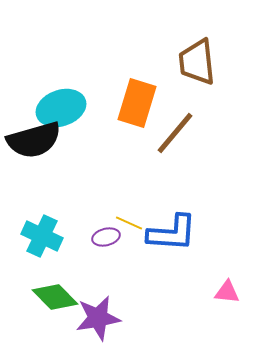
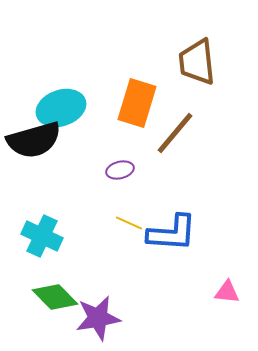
purple ellipse: moved 14 px right, 67 px up
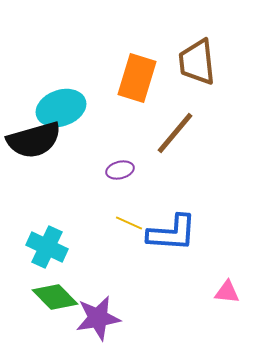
orange rectangle: moved 25 px up
cyan cross: moved 5 px right, 11 px down
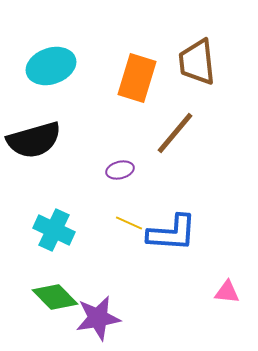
cyan ellipse: moved 10 px left, 42 px up
cyan cross: moved 7 px right, 17 px up
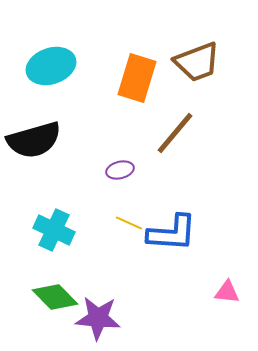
brown trapezoid: rotated 105 degrees counterclockwise
purple star: rotated 15 degrees clockwise
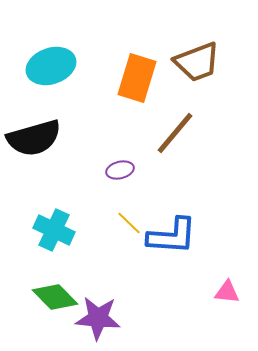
black semicircle: moved 2 px up
yellow line: rotated 20 degrees clockwise
blue L-shape: moved 3 px down
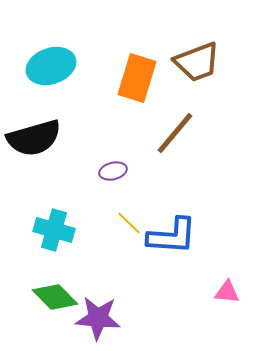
purple ellipse: moved 7 px left, 1 px down
cyan cross: rotated 9 degrees counterclockwise
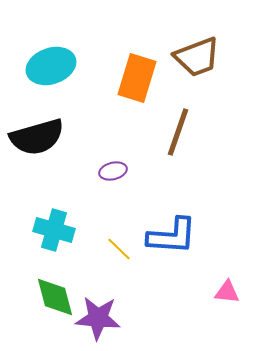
brown trapezoid: moved 5 px up
brown line: moved 3 px right, 1 px up; rotated 21 degrees counterclockwise
black semicircle: moved 3 px right, 1 px up
yellow line: moved 10 px left, 26 px down
green diamond: rotated 30 degrees clockwise
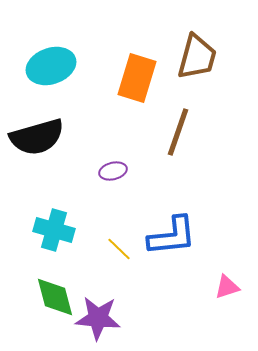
brown trapezoid: rotated 54 degrees counterclockwise
blue L-shape: rotated 10 degrees counterclockwise
pink triangle: moved 5 px up; rotated 24 degrees counterclockwise
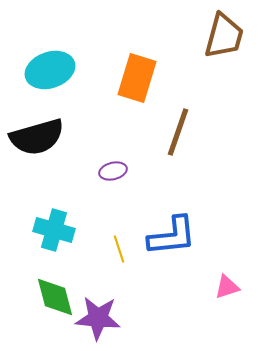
brown trapezoid: moved 27 px right, 21 px up
cyan ellipse: moved 1 px left, 4 px down
yellow line: rotated 28 degrees clockwise
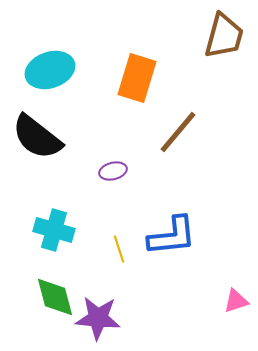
brown line: rotated 21 degrees clockwise
black semicircle: rotated 54 degrees clockwise
pink triangle: moved 9 px right, 14 px down
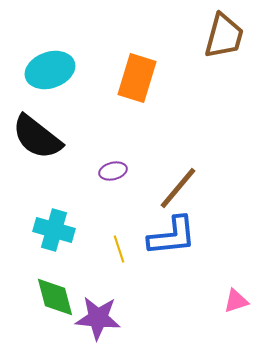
brown line: moved 56 px down
